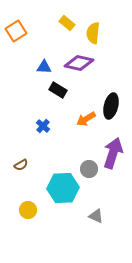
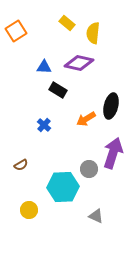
blue cross: moved 1 px right, 1 px up
cyan hexagon: moved 1 px up
yellow circle: moved 1 px right
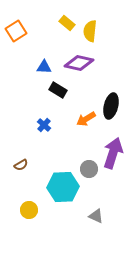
yellow semicircle: moved 3 px left, 2 px up
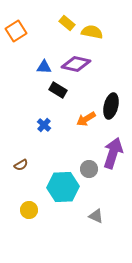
yellow semicircle: moved 2 px right, 1 px down; rotated 95 degrees clockwise
purple diamond: moved 3 px left, 1 px down
